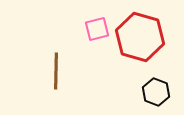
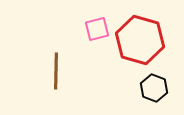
red hexagon: moved 3 px down
black hexagon: moved 2 px left, 4 px up
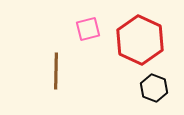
pink square: moved 9 px left
red hexagon: rotated 9 degrees clockwise
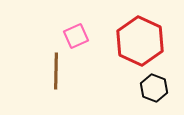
pink square: moved 12 px left, 7 px down; rotated 10 degrees counterclockwise
red hexagon: moved 1 px down
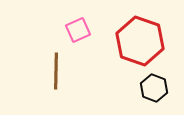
pink square: moved 2 px right, 6 px up
red hexagon: rotated 6 degrees counterclockwise
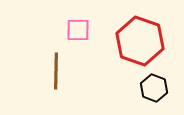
pink square: rotated 25 degrees clockwise
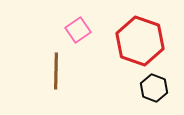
pink square: rotated 35 degrees counterclockwise
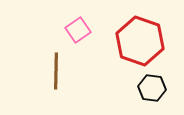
black hexagon: moved 2 px left; rotated 12 degrees counterclockwise
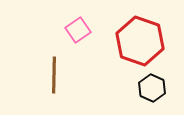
brown line: moved 2 px left, 4 px down
black hexagon: rotated 16 degrees clockwise
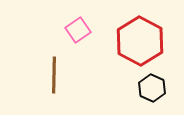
red hexagon: rotated 9 degrees clockwise
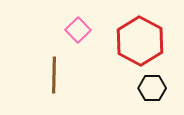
pink square: rotated 10 degrees counterclockwise
black hexagon: rotated 24 degrees counterclockwise
